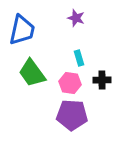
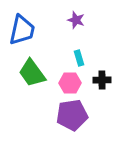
purple star: moved 2 px down
pink hexagon: rotated 10 degrees counterclockwise
purple pentagon: rotated 12 degrees counterclockwise
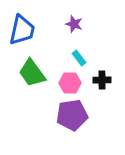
purple star: moved 2 px left, 4 px down
cyan rectangle: rotated 21 degrees counterclockwise
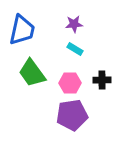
purple star: rotated 24 degrees counterclockwise
cyan rectangle: moved 4 px left, 9 px up; rotated 21 degrees counterclockwise
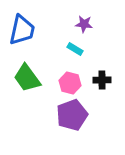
purple star: moved 10 px right; rotated 12 degrees clockwise
green trapezoid: moved 5 px left, 5 px down
pink hexagon: rotated 15 degrees clockwise
purple pentagon: rotated 12 degrees counterclockwise
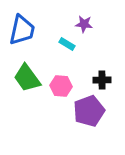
cyan rectangle: moved 8 px left, 5 px up
pink hexagon: moved 9 px left, 3 px down; rotated 10 degrees counterclockwise
purple pentagon: moved 17 px right, 4 px up
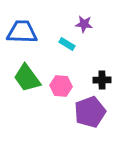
blue trapezoid: moved 2 px down; rotated 100 degrees counterclockwise
purple pentagon: moved 1 px right, 1 px down
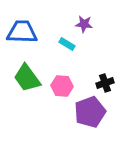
black cross: moved 3 px right, 3 px down; rotated 18 degrees counterclockwise
pink hexagon: moved 1 px right
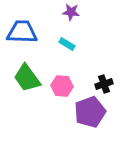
purple star: moved 13 px left, 12 px up
black cross: moved 1 px left, 1 px down
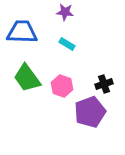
purple star: moved 6 px left
pink hexagon: rotated 15 degrees clockwise
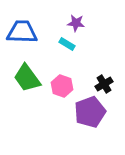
purple star: moved 11 px right, 11 px down
black cross: rotated 12 degrees counterclockwise
